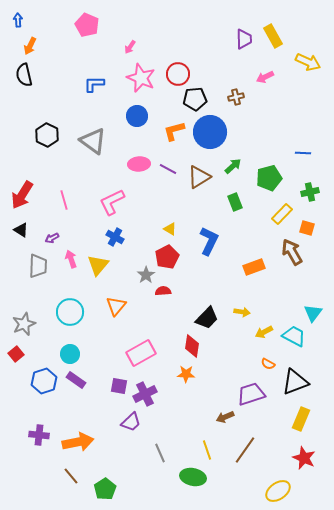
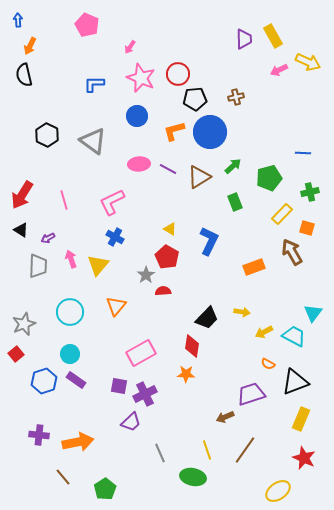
pink arrow at (265, 77): moved 14 px right, 7 px up
purple arrow at (52, 238): moved 4 px left
red pentagon at (167, 257): rotated 15 degrees counterclockwise
brown line at (71, 476): moved 8 px left, 1 px down
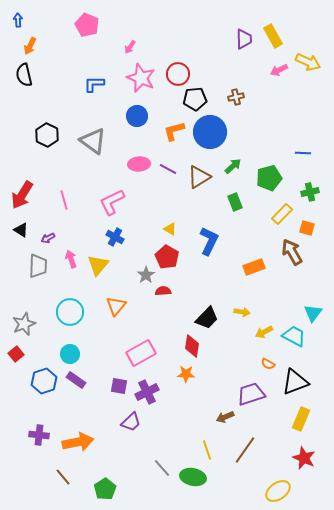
purple cross at (145, 394): moved 2 px right, 2 px up
gray line at (160, 453): moved 2 px right, 15 px down; rotated 18 degrees counterclockwise
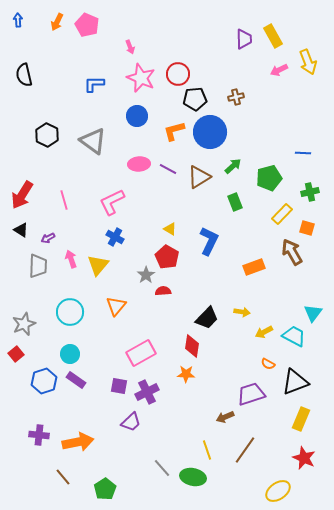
orange arrow at (30, 46): moved 27 px right, 24 px up
pink arrow at (130, 47): rotated 56 degrees counterclockwise
yellow arrow at (308, 62): rotated 45 degrees clockwise
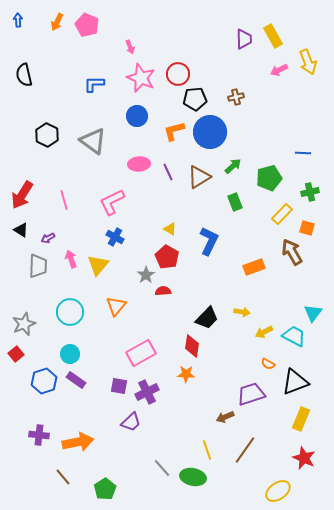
purple line at (168, 169): moved 3 px down; rotated 36 degrees clockwise
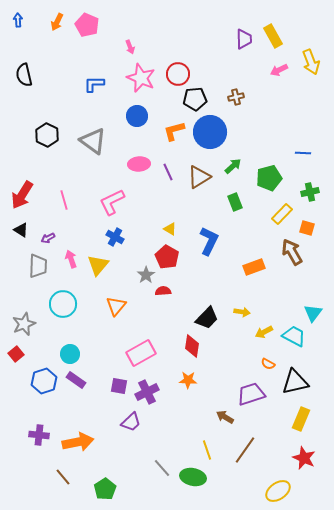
yellow arrow at (308, 62): moved 3 px right
cyan circle at (70, 312): moved 7 px left, 8 px up
orange star at (186, 374): moved 2 px right, 6 px down
black triangle at (295, 382): rotated 8 degrees clockwise
brown arrow at (225, 417): rotated 54 degrees clockwise
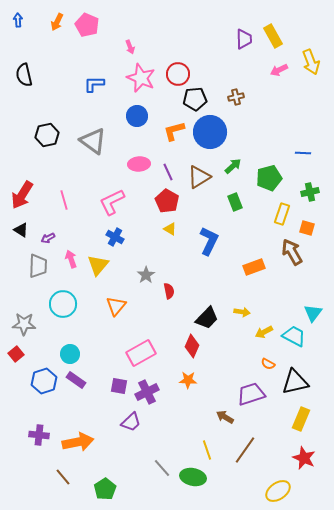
black hexagon at (47, 135): rotated 20 degrees clockwise
yellow rectangle at (282, 214): rotated 25 degrees counterclockwise
red pentagon at (167, 257): moved 56 px up
red semicircle at (163, 291): moved 6 px right; rotated 84 degrees clockwise
gray star at (24, 324): rotated 25 degrees clockwise
red diamond at (192, 346): rotated 15 degrees clockwise
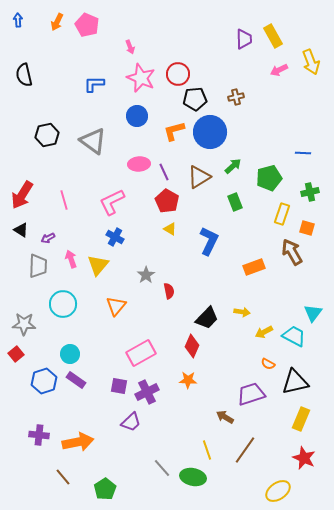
purple line at (168, 172): moved 4 px left
